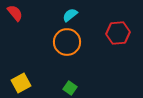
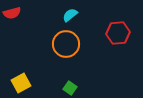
red semicircle: moved 3 px left; rotated 114 degrees clockwise
orange circle: moved 1 px left, 2 px down
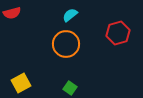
red hexagon: rotated 10 degrees counterclockwise
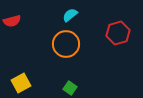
red semicircle: moved 8 px down
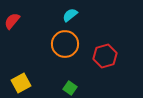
red semicircle: rotated 144 degrees clockwise
red hexagon: moved 13 px left, 23 px down
orange circle: moved 1 px left
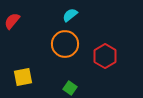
red hexagon: rotated 15 degrees counterclockwise
yellow square: moved 2 px right, 6 px up; rotated 18 degrees clockwise
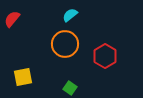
red semicircle: moved 2 px up
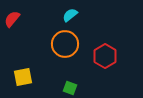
green square: rotated 16 degrees counterclockwise
